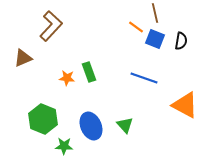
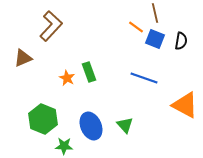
orange star: rotated 21 degrees clockwise
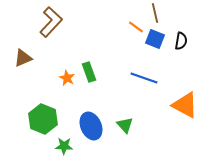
brown L-shape: moved 4 px up
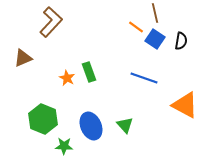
blue square: rotated 12 degrees clockwise
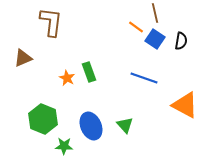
brown L-shape: rotated 36 degrees counterclockwise
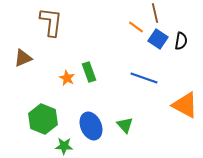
blue square: moved 3 px right
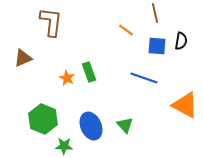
orange line: moved 10 px left, 3 px down
blue square: moved 1 px left, 7 px down; rotated 30 degrees counterclockwise
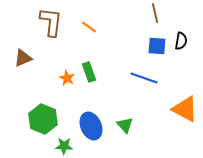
orange line: moved 37 px left, 3 px up
orange triangle: moved 4 px down
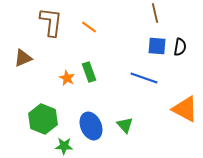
black semicircle: moved 1 px left, 6 px down
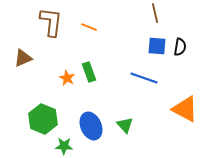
orange line: rotated 14 degrees counterclockwise
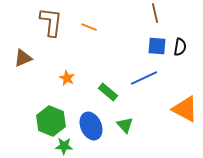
green rectangle: moved 19 px right, 20 px down; rotated 30 degrees counterclockwise
blue line: rotated 44 degrees counterclockwise
green hexagon: moved 8 px right, 2 px down
